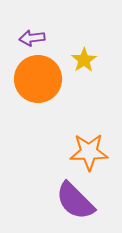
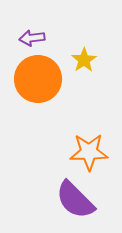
purple semicircle: moved 1 px up
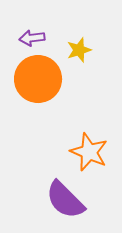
yellow star: moved 5 px left, 10 px up; rotated 15 degrees clockwise
orange star: rotated 24 degrees clockwise
purple semicircle: moved 10 px left
